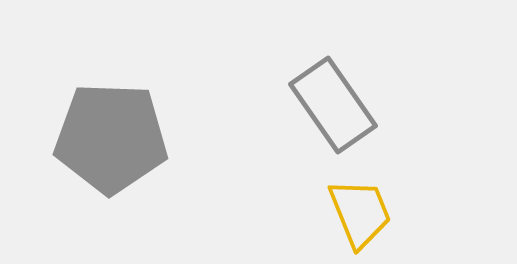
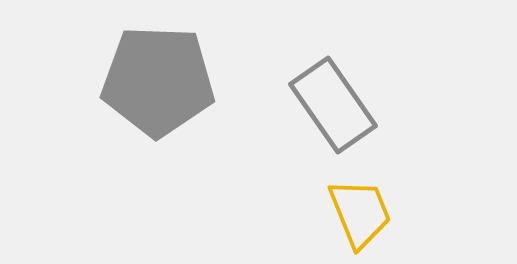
gray pentagon: moved 47 px right, 57 px up
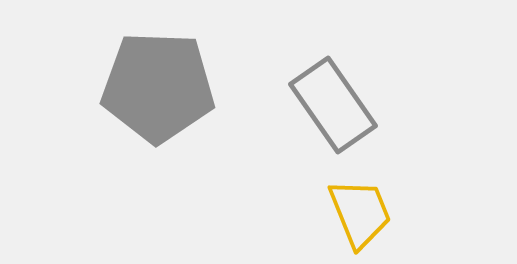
gray pentagon: moved 6 px down
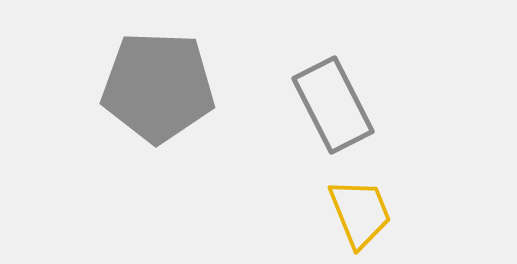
gray rectangle: rotated 8 degrees clockwise
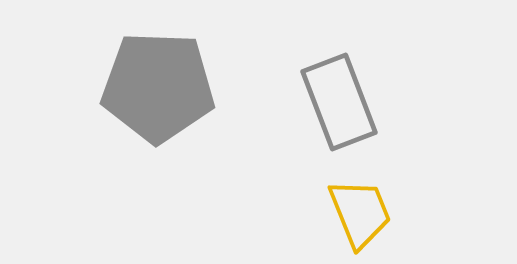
gray rectangle: moved 6 px right, 3 px up; rotated 6 degrees clockwise
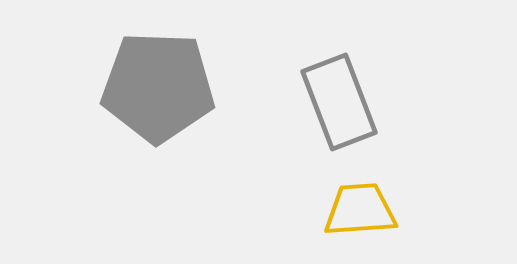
yellow trapezoid: moved 3 px up; rotated 72 degrees counterclockwise
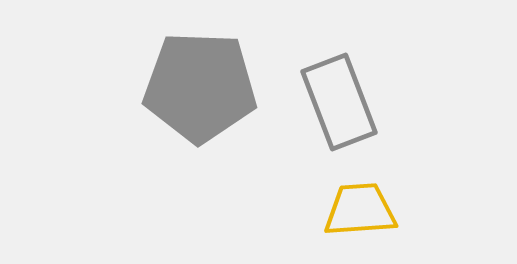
gray pentagon: moved 42 px right
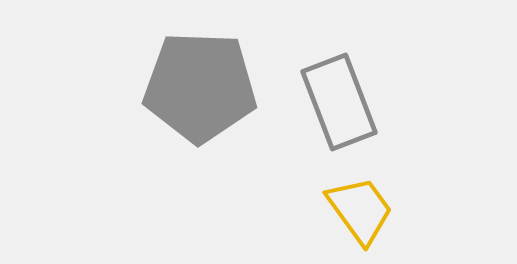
yellow trapezoid: rotated 58 degrees clockwise
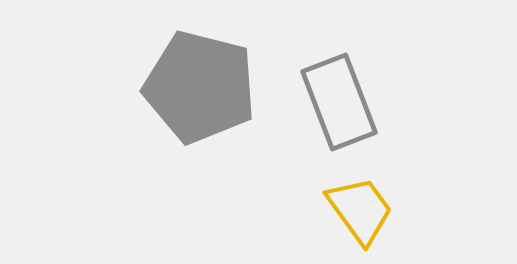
gray pentagon: rotated 12 degrees clockwise
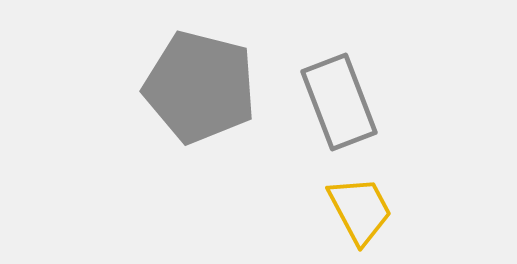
yellow trapezoid: rotated 8 degrees clockwise
